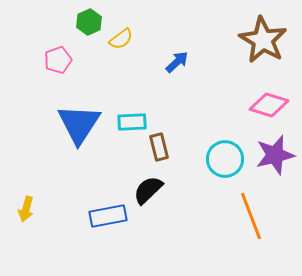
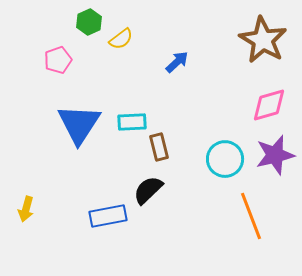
pink diamond: rotated 33 degrees counterclockwise
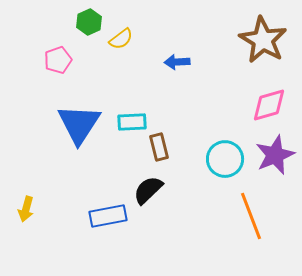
blue arrow: rotated 140 degrees counterclockwise
purple star: rotated 9 degrees counterclockwise
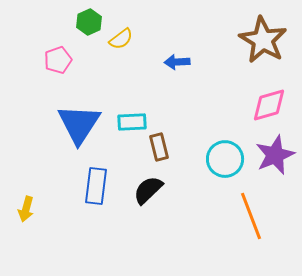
blue rectangle: moved 12 px left, 30 px up; rotated 72 degrees counterclockwise
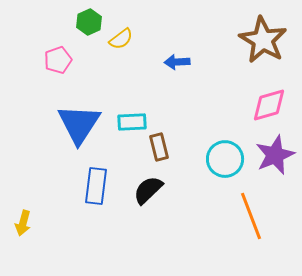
yellow arrow: moved 3 px left, 14 px down
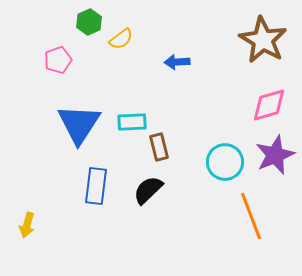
cyan circle: moved 3 px down
yellow arrow: moved 4 px right, 2 px down
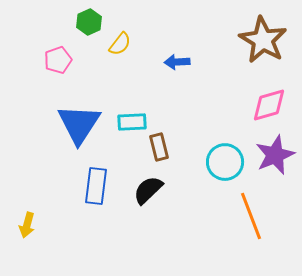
yellow semicircle: moved 1 px left, 5 px down; rotated 15 degrees counterclockwise
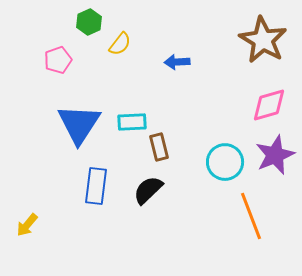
yellow arrow: rotated 25 degrees clockwise
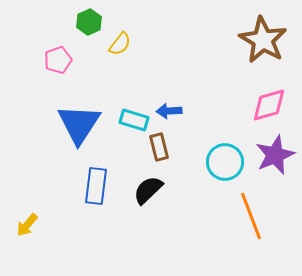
blue arrow: moved 8 px left, 49 px down
cyan rectangle: moved 2 px right, 2 px up; rotated 20 degrees clockwise
